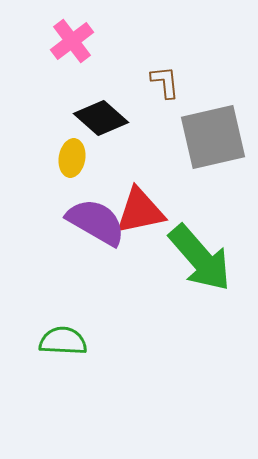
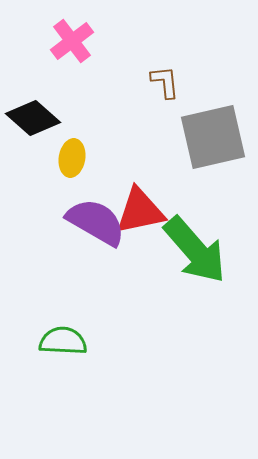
black diamond: moved 68 px left
green arrow: moved 5 px left, 8 px up
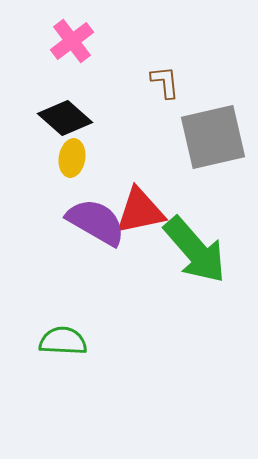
black diamond: moved 32 px right
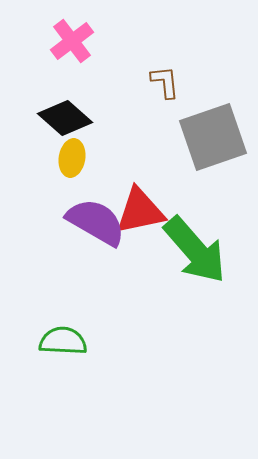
gray square: rotated 6 degrees counterclockwise
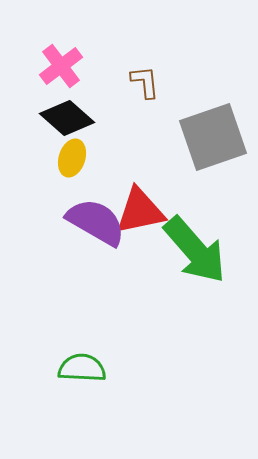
pink cross: moved 11 px left, 25 px down
brown L-shape: moved 20 px left
black diamond: moved 2 px right
yellow ellipse: rotated 9 degrees clockwise
green semicircle: moved 19 px right, 27 px down
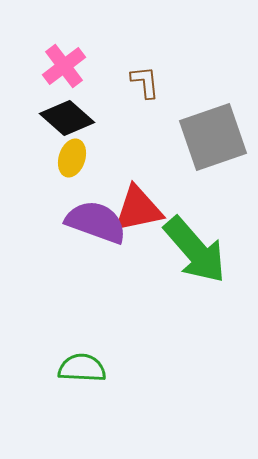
pink cross: moved 3 px right
red triangle: moved 2 px left, 2 px up
purple semicircle: rotated 10 degrees counterclockwise
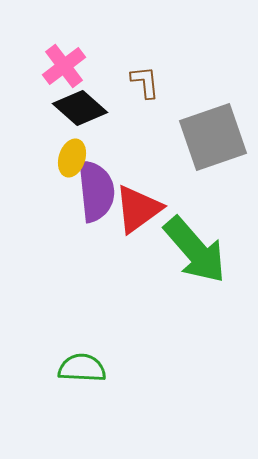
black diamond: moved 13 px right, 10 px up
red triangle: rotated 24 degrees counterclockwise
purple semicircle: moved 31 px up; rotated 64 degrees clockwise
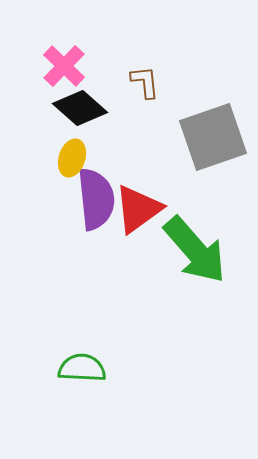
pink cross: rotated 9 degrees counterclockwise
purple semicircle: moved 8 px down
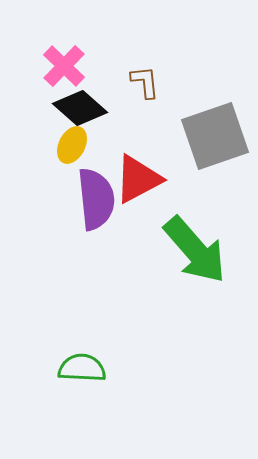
gray square: moved 2 px right, 1 px up
yellow ellipse: moved 13 px up; rotated 9 degrees clockwise
red triangle: moved 30 px up; rotated 8 degrees clockwise
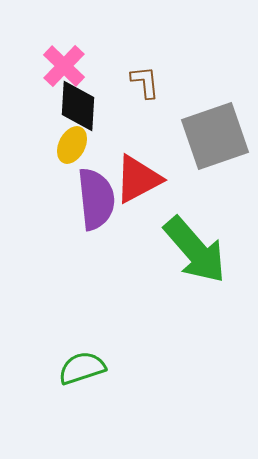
black diamond: moved 2 px left, 2 px up; rotated 52 degrees clockwise
green semicircle: rotated 21 degrees counterclockwise
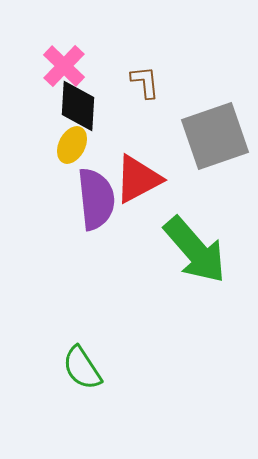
green semicircle: rotated 105 degrees counterclockwise
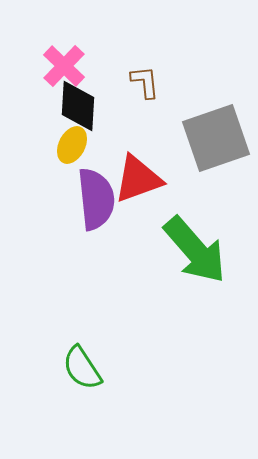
gray square: moved 1 px right, 2 px down
red triangle: rotated 8 degrees clockwise
